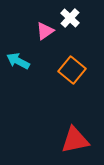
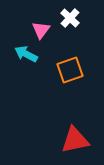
pink triangle: moved 4 px left, 1 px up; rotated 18 degrees counterclockwise
cyan arrow: moved 8 px right, 7 px up
orange square: moved 2 px left; rotated 32 degrees clockwise
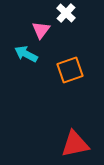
white cross: moved 4 px left, 5 px up
red triangle: moved 4 px down
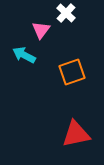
cyan arrow: moved 2 px left, 1 px down
orange square: moved 2 px right, 2 px down
red triangle: moved 1 px right, 10 px up
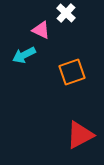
pink triangle: rotated 42 degrees counterclockwise
cyan arrow: rotated 55 degrees counterclockwise
red triangle: moved 4 px right, 1 px down; rotated 16 degrees counterclockwise
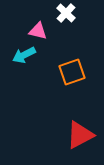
pink triangle: moved 3 px left, 1 px down; rotated 12 degrees counterclockwise
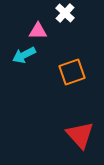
white cross: moved 1 px left
pink triangle: rotated 12 degrees counterclockwise
red triangle: rotated 44 degrees counterclockwise
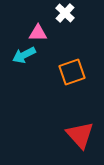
pink triangle: moved 2 px down
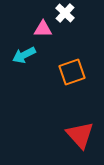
pink triangle: moved 5 px right, 4 px up
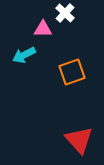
red triangle: moved 1 px left, 5 px down
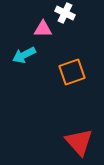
white cross: rotated 18 degrees counterclockwise
red triangle: moved 2 px down
